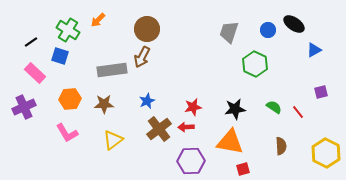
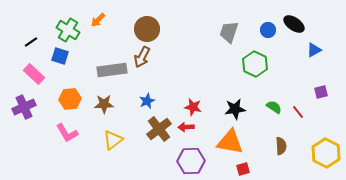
pink rectangle: moved 1 px left, 1 px down
red star: rotated 24 degrees clockwise
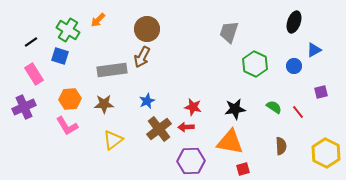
black ellipse: moved 2 px up; rotated 75 degrees clockwise
blue circle: moved 26 px right, 36 px down
pink rectangle: rotated 15 degrees clockwise
pink L-shape: moved 7 px up
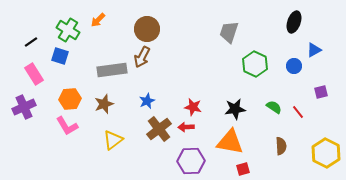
brown star: rotated 18 degrees counterclockwise
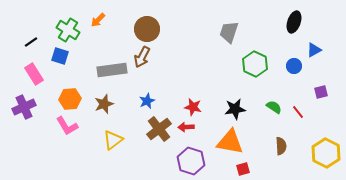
purple hexagon: rotated 20 degrees clockwise
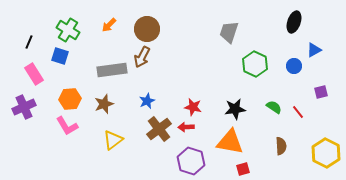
orange arrow: moved 11 px right, 5 px down
black line: moved 2 px left; rotated 32 degrees counterclockwise
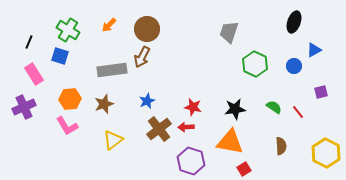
red square: moved 1 px right; rotated 16 degrees counterclockwise
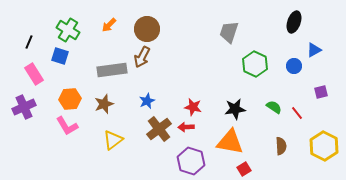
red line: moved 1 px left, 1 px down
yellow hexagon: moved 2 px left, 7 px up
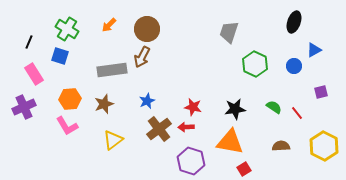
green cross: moved 1 px left, 1 px up
brown semicircle: rotated 90 degrees counterclockwise
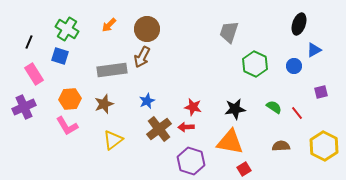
black ellipse: moved 5 px right, 2 px down
